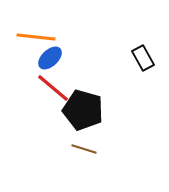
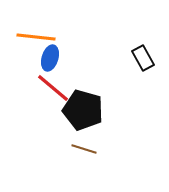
blue ellipse: rotated 30 degrees counterclockwise
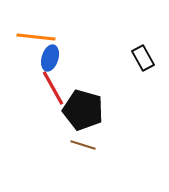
red line: rotated 21 degrees clockwise
brown line: moved 1 px left, 4 px up
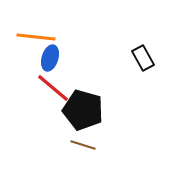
red line: rotated 21 degrees counterclockwise
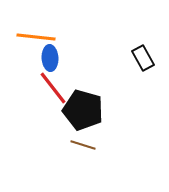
blue ellipse: rotated 20 degrees counterclockwise
red line: rotated 12 degrees clockwise
